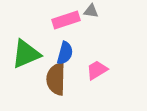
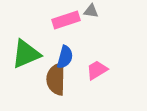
blue semicircle: moved 4 px down
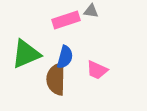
pink trapezoid: rotated 125 degrees counterclockwise
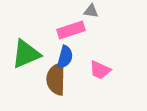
pink rectangle: moved 5 px right, 10 px down
pink trapezoid: moved 3 px right
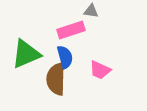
blue semicircle: rotated 30 degrees counterclockwise
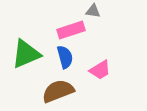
gray triangle: moved 2 px right
pink trapezoid: rotated 55 degrees counterclockwise
brown semicircle: moved 2 px right, 12 px down; rotated 68 degrees clockwise
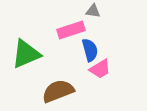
blue semicircle: moved 25 px right, 7 px up
pink trapezoid: moved 1 px up
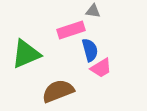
pink trapezoid: moved 1 px right, 1 px up
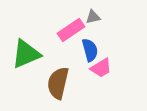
gray triangle: moved 6 px down; rotated 21 degrees counterclockwise
pink rectangle: rotated 16 degrees counterclockwise
brown semicircle: moved 8 px up; rotated 56 degrees counterclockwise
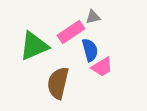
pink rectangle: moved 2 px down
green triangle: moved 8 px right, 8 px up
pink trapezoid: moved 1 px right, 1 px up
